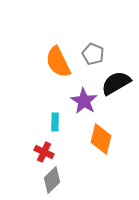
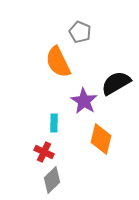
gray pentagon: moved 13 px left, 22 px up
cyan rectangle: moved 1 px left, 1 px down
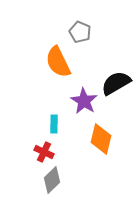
cyan rectangle: moved 1 px down
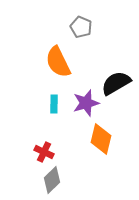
gray pentagon: moved 1 px right, 5 px up
purple star: moved 2 px right, 2 px down; rotated 24 degrees clockwise
cyan rectangle: moved 20 px up
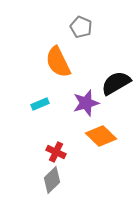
cyan rectangle: moved 14 px left; rotated 66 degrees clockwise
orange diamond: moved 3 px up; rotated 60 degrees counterclockwise
red cross: moved 12 px right
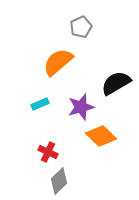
gray pentagon: rotated 25 degrees clockwise
orange semicircle: rotated 76 degrees clockwise
purple star: moved 5 px left, 4 px down
red cross: moved 8 px left
gray diamond: moved 7 px right, 1 px down
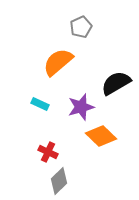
cyan rectangle: rotated 48 degrees clockwise
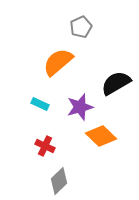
purple star: moved 1 px left
red cross: moved 3 px left, 6 px up
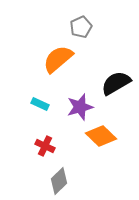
orange semicircle: moved 3 px up
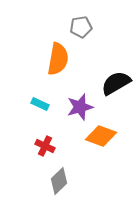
gray pentagon: rotated 15 degrees clockwise
orange semicircle: rotated 140 degrees clockwise
orange diamond: rotated 24 degrees counterclockwise
